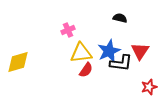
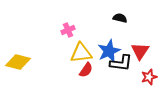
yellow diamond: rotated 30 degrees clockwise
red star: moved 10 px up
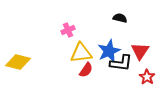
red star: moved 2 px left; rotated 21 degrees counterclockwise
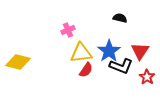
blue star: rotated 10 degrees counterclockwise
black L-shape: moved 3 px down; rotated 15 degrees clockwise
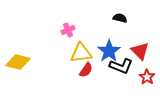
red triangle: rotated 18 degrees counterclockwise
